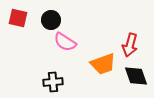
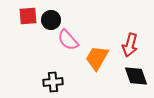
red square: moved 10 px right, 2 px up; rotated 18 degrees counterclockwise
pink semicircle: moved 3 px right, 2 px up; rotated 15 degrees clockwise
orange trapezoid: moved 6 px left, 6 px up; rotated 140 degrees clockwise
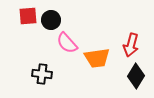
pink semicircle: moved 1 px left, 3 px down
red arrow: moved 1 px right
orange trapezoid: rotated 128 degrees counterclockwise
black diamond: rotated 50 degrees clockwise
black cross: moved 11 px left, 8 px up; rotated 12 degrees clockwise
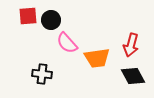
black diamond: moved 3 px left; rotated 60 degrees counterclockwise
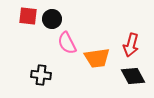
red square: rotated 12 degrees clockwise
black circle: moved 1 px right, 1 px up
pink semicircle: rotated 15 degrees clockwise
black cross: moved 1 px left, 1 px down
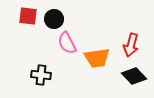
black circle: moved 2 px right
black diamond: moved 1 px right; rotated 15 degrees counterclockwise
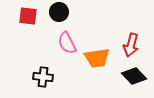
black circle: moved 5 px right, 7 px up
black cross: moved 2 px right, 2 px down
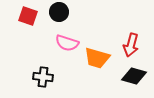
red square: rotated 12 degrees clockwise
pink semicircle: rotated 45 degrees counterclockwise
orange trapezoid: rotated 24 degrees clockwise
black diamond: rotated 30 degrees counterclockwise
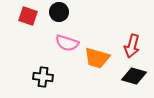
red arrow: moved 1 px right, 1 px down
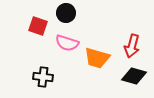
black circle: moved 7 px right, 1 px down
red square: moved 10 px right, 10 px down
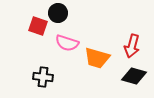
black circle: moved 8 px left
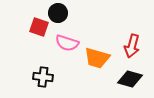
red square: moved 1 px right, 1 px down
black diamond: moved 4 px left, 3 px down
